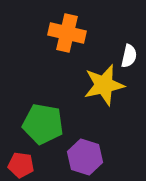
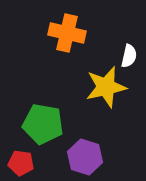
yellow star: moved 2 px right, 2 px down
red pentagon: moved 2 px up
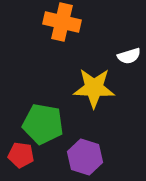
orange cross: moved 5 px left, 11 px up
white semicircle: rotated 60 degrees clockwise
yellow star: moved 12 px left, 1 px down; rotated 15 degrees clockwise
red pentagon: moved 8 px up
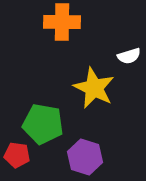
orange cross: rotated 12 degrees counterclockwise
yellow star: rotated 24 degrees clockwise
red pentagon: moved 4 px left
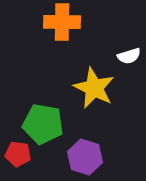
red pentagon: moved 1 px right, 1 px up
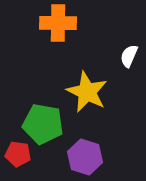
orange cross: moved 4 px left, 1 px down
white semicircle: rotated 130 degrees clockwise
yellow star: moved 7 px left, 4 px down
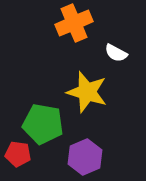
orange cross: moved 16 px right; rotated 24 degrees counterclockwise
white semicircle: moved 13 px left, 3 px up; rotated 85 degrees counterclockwise
yellow star: rotated 9 degrees counterclockwise
purple hexagon: rotated 20 degrees clockwise
